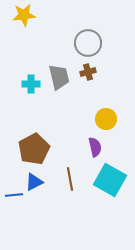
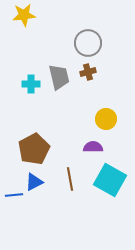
purple semicircle: moved 2 px left; rotated 78 degrees counterclockwise
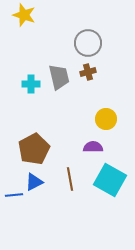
yellow star: rotated 25 degrees clockwise
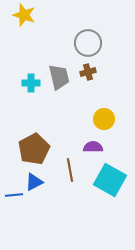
cyan cross: moved 1 px up
yellow circle: moved 2 px left
brown line: moved 9 px up
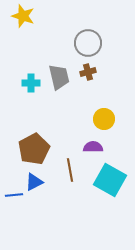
yellow star: moved 1 px left, 1 px down
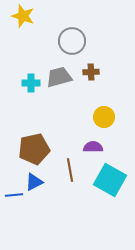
gray circle: moved 16 px left, 2 px up
brown cross: moved 3 px right; rotated 14 degrees clockwise
gray trapezoid: rotated 92 degrees counterclockwise
yellow circle: moved 2 px up
brown pentagon: rotated 16 degrees clockwise
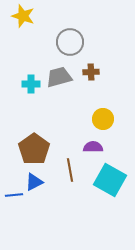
gray circle: moved 2 px left, 1 px down
cyan cross: moved 1 px down
yellow circle: moved 1 px left, 2 px down
brown pentagon: rotated 24 degrees counterclockwise
